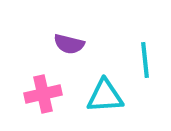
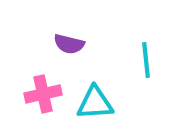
cyan line: moved 1 px right
cyan triangle: moved 10 px left, 7 px down
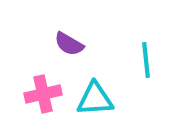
purple semicircle: rotated 16 degrees clockwise
cyan triangle: moved 4 px up
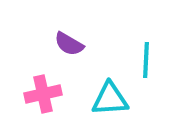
cyan line: rotated 9 degrees clockwise
cyan triangle: moved 15 px right
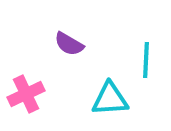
pink cross: moved 17 px left; rotated 12 degrees counterclockwise
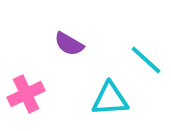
cyan line: rotated 51 degrees counterclockwise
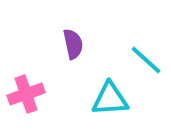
purple semicircle: moved 4 px right; rotated 132 degrees counterclockwise
pink cross: rotated 6 degrees clockwise
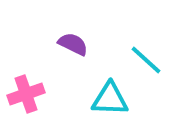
purple semicircle: rotated 52 degrees counterclockwise
cyan triangle: rotated 6 degrees clockwise
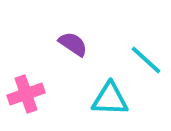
purple semicircle: rotated 8 degrees clockwise
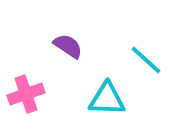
purple semicircle: moved 5 px left, 2 px down
cyan triangle: moved 3 px left
